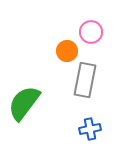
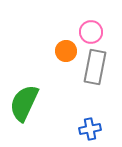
orange circle: moved 1 px left
gray rectangle: moved 10 px right, 13 px up
green semicircle: rotated 12 degrees counterclockwise
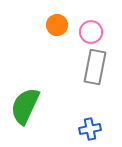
orange circle: moved 9 px left, 26 px up
green semicircle: moved 1 px right, 3 px down
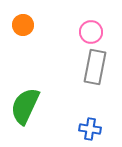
orange circle: moved 34 px left
blue cross: rotated 20 degrees clockwise
